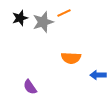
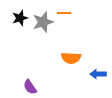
orange line: rotated 24 degrees clockwise
blue arrow: moved 1 px up
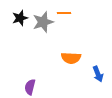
blue arrow: rotated 112 degrees counterclockwise
purple semicircle: rotated 49 degrees clockwise
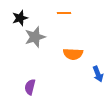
gray star: moved 8 px left, 15 px down
orange semicircle: moved 2 px right, 4 px up
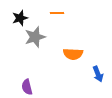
orange line: moved 7 px left
purple semicircle: moved 3 px left; rotated 28 degrees counterclockwise
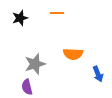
gray star: moved 27 px down
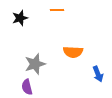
orange line: moved 3 px up
orange semicircle: moved 2 px up
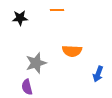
black star: rotated 14 degrees clockwise
orange semicircle: moved 1 px left, 1 px up
gray star: moved 1 px right, 1 px up
blue arrow: rotated 42 degrees clockwise
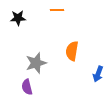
black star: moved 2 px left
orange semicircle: rotated 96 degrees clockwise
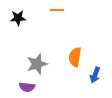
orange semicircle: moved 3 px right, 6 px down
gray star: moved 1 px right, 1 px down
blue arrow: moved 3 px left, 1 px down
purple semicircle: rotated 70 degrees counterclockwise
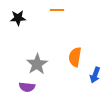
gray star: rotated 15 degrees counterclockwise
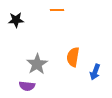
black star: moved 2 px left, 2 px down
orange semicircle: moved 2 px left
blue arrow: moved 3 px up
purple semicircle: moved 1 px up
